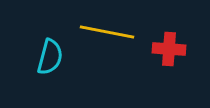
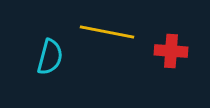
red cross: moved 2 px right, 2 px down
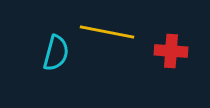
cyan semicircle: moved 6 px right, 4 px up
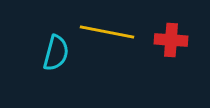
red cross: moved 11 px up
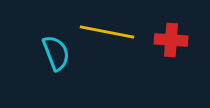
cyan semicircle: rotated 36 degrees counterclockwise
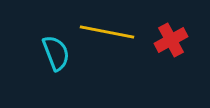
red cross: rotated 32 degrees counterclockwise
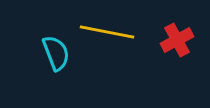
red cross: moved 6 px right
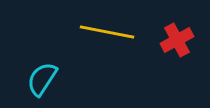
cyan semicircle: moved 14 px left, 26 px down; rotated 126 degrees counterclockwise
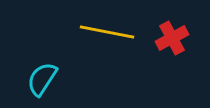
red cross: moved 5 px left, 2 px up
